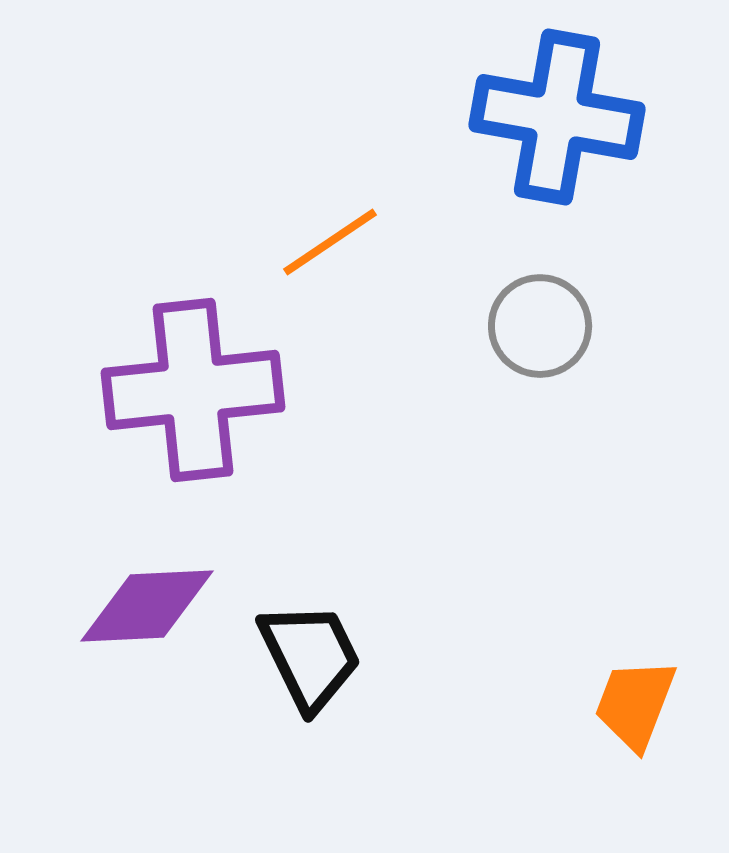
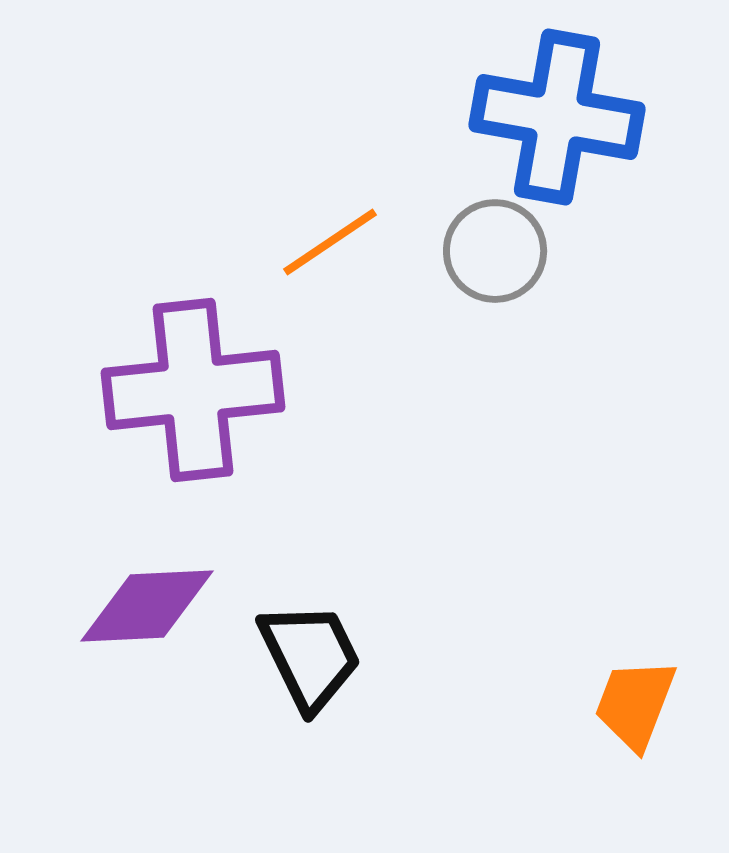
gray circle: moved 45 px left, 75 px up
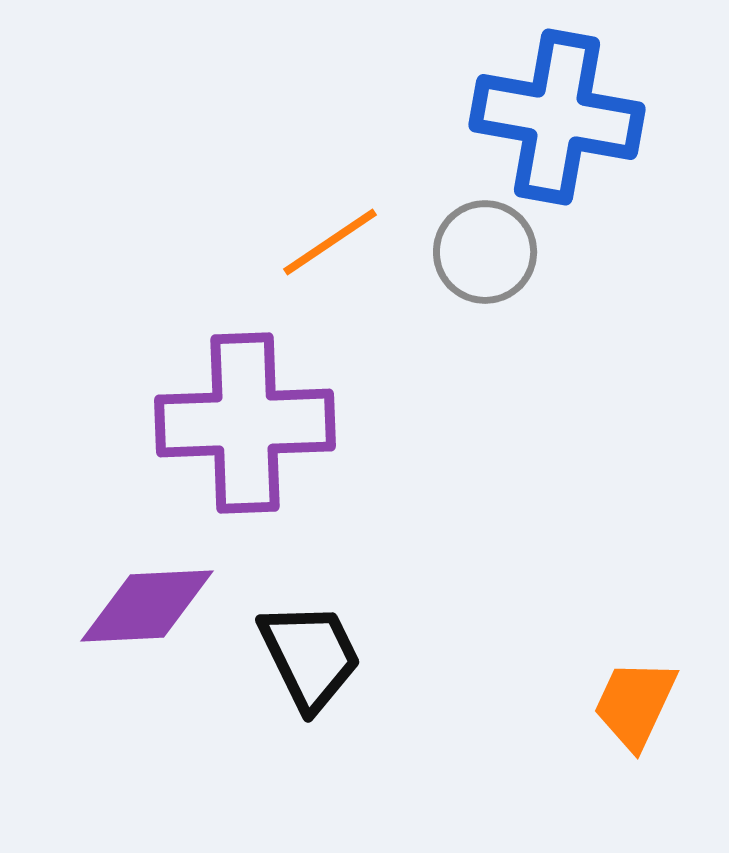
gray circle: moved 10 px left, 1 px down
purple cross: moved 52 px right, 33 px down; rotated 4 degrees clockwise
orange trapezoid: rotated 4 degrees clockwise
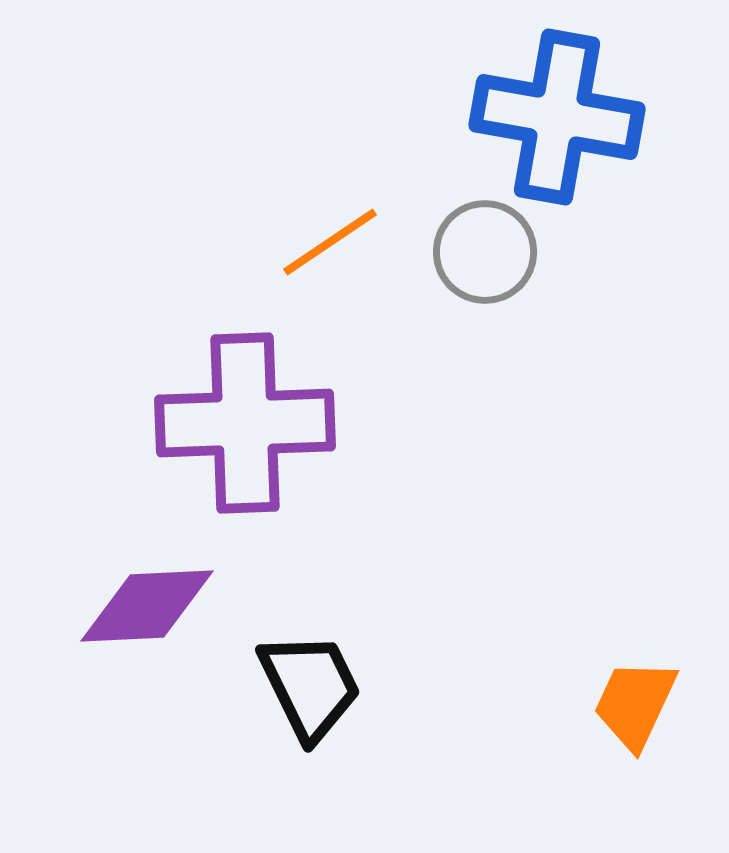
black trapezoid: moved 30 px down
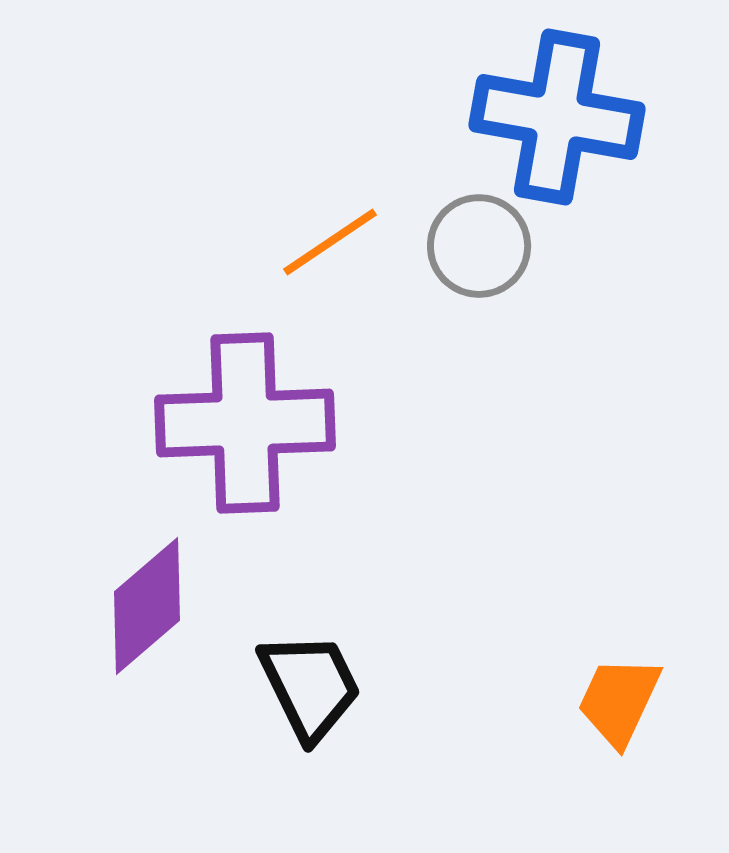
gray circle: moved 6 px left, 6 px up
purple diamond: rotated 38 degrees counterclockwise
orange trapezoid: moved 16 px left, 3 px up
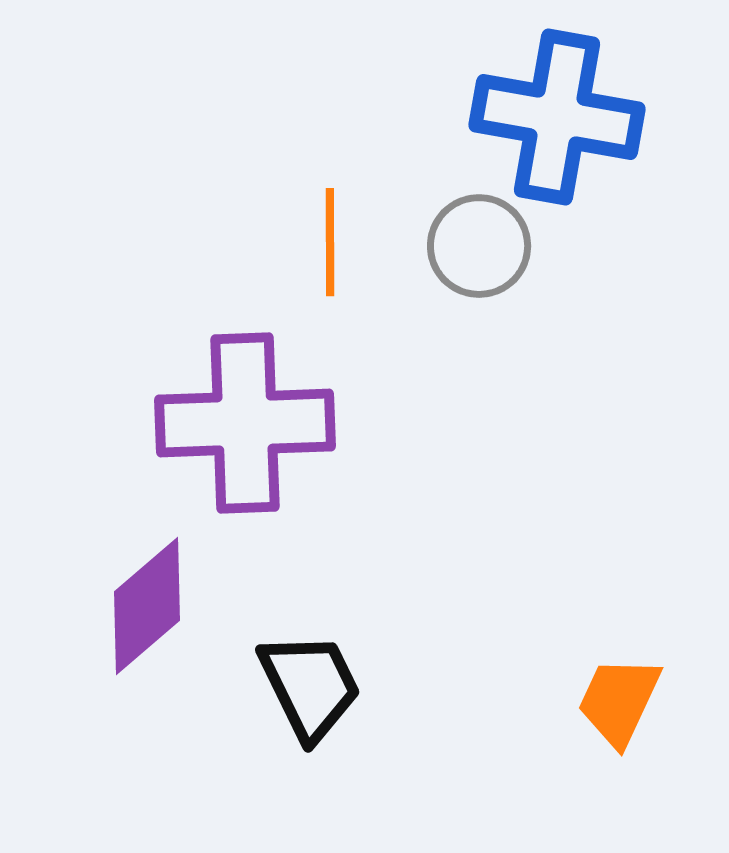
orange line: rotated 56 degrees counterclockwise
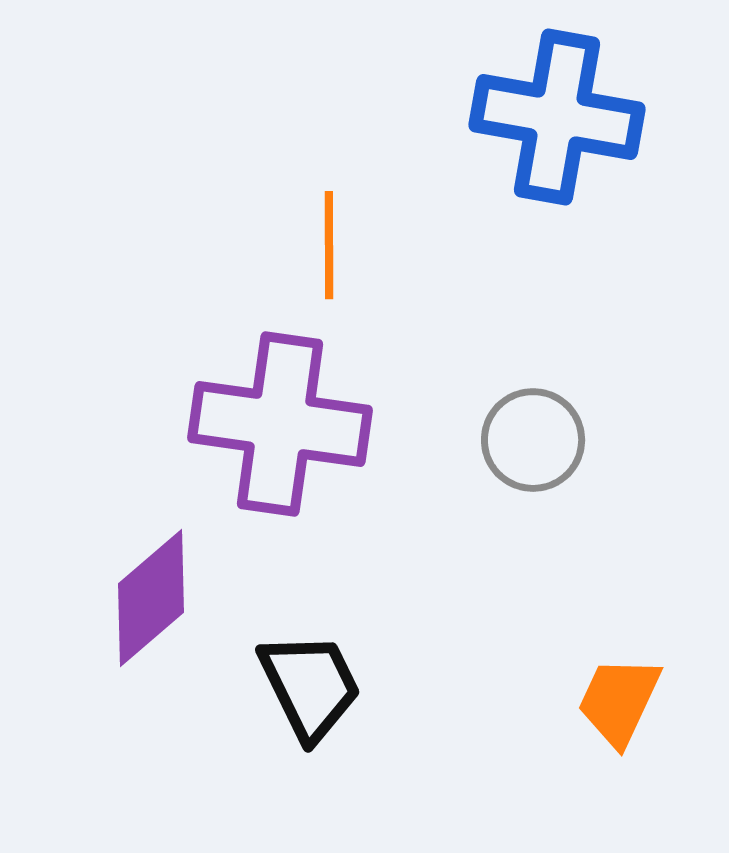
orange line: moved 1 px left, 3 px down
gray circle: moved 54 px right, 194 px down
purple cross: moved 35 px right, 1 px down; rotated 10 degrees clockwise
purple diamond: moved 4 px right, 8 px up
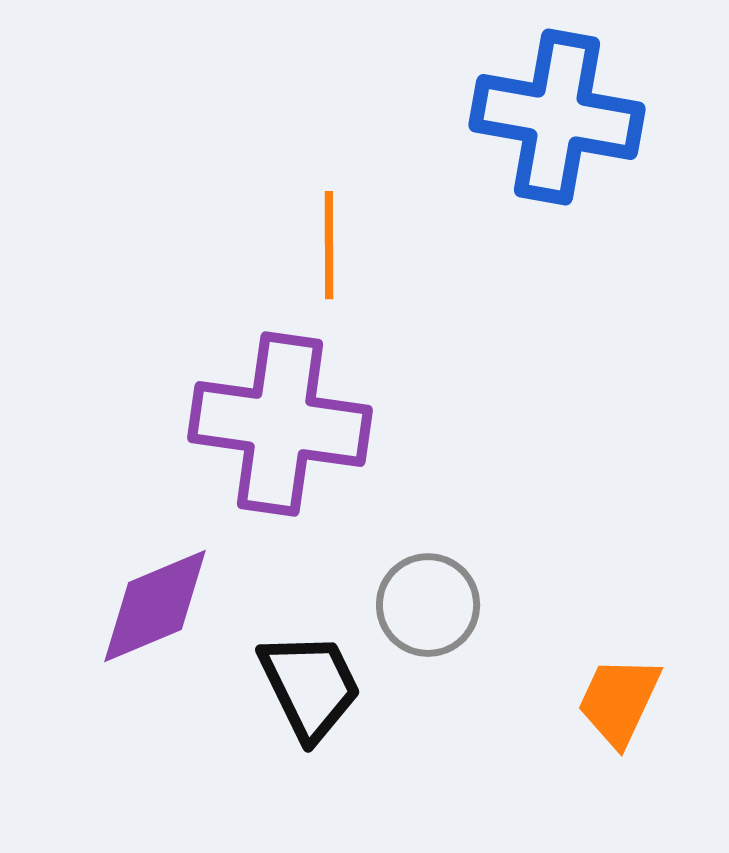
gray circle: moved 105 px left, 165 px down
purple diamond: moved 4 px right, 8 px down; rotated 18 degrees clockwise
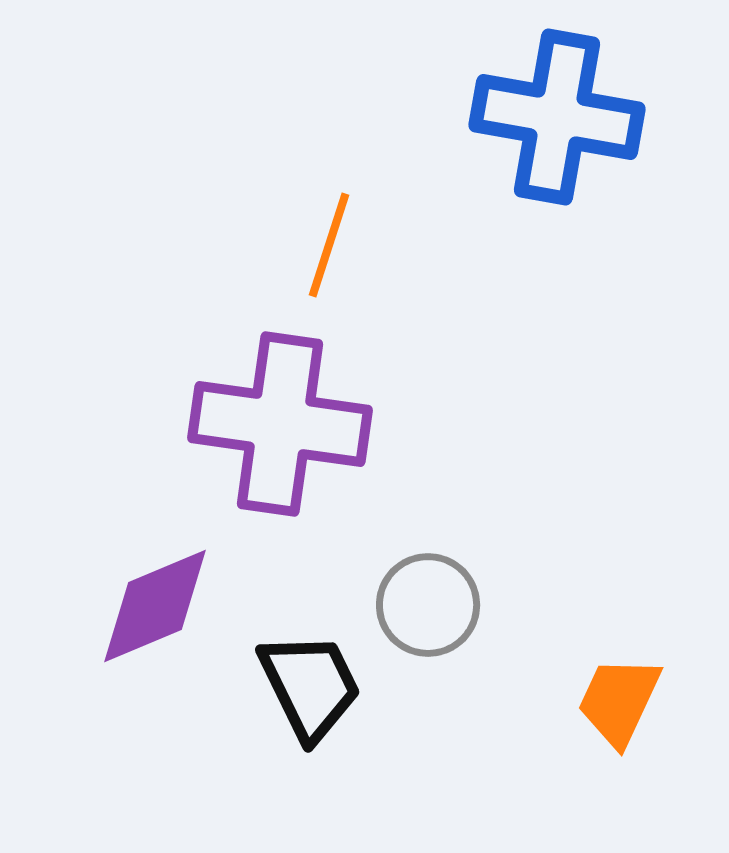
orange line: rotated 18 degrees clockwise
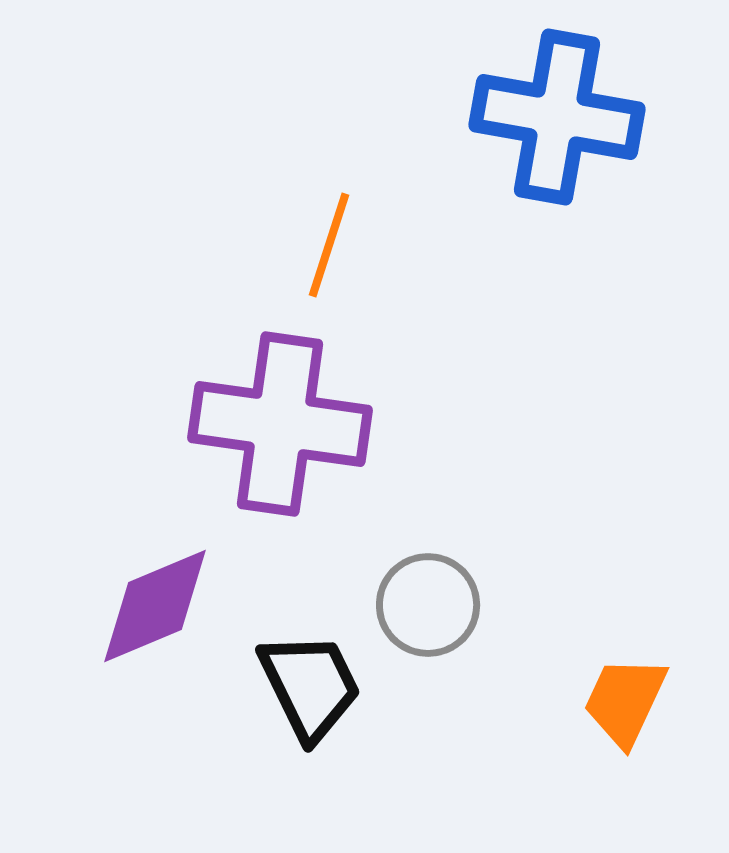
orange trapezoid: moved 6 px right
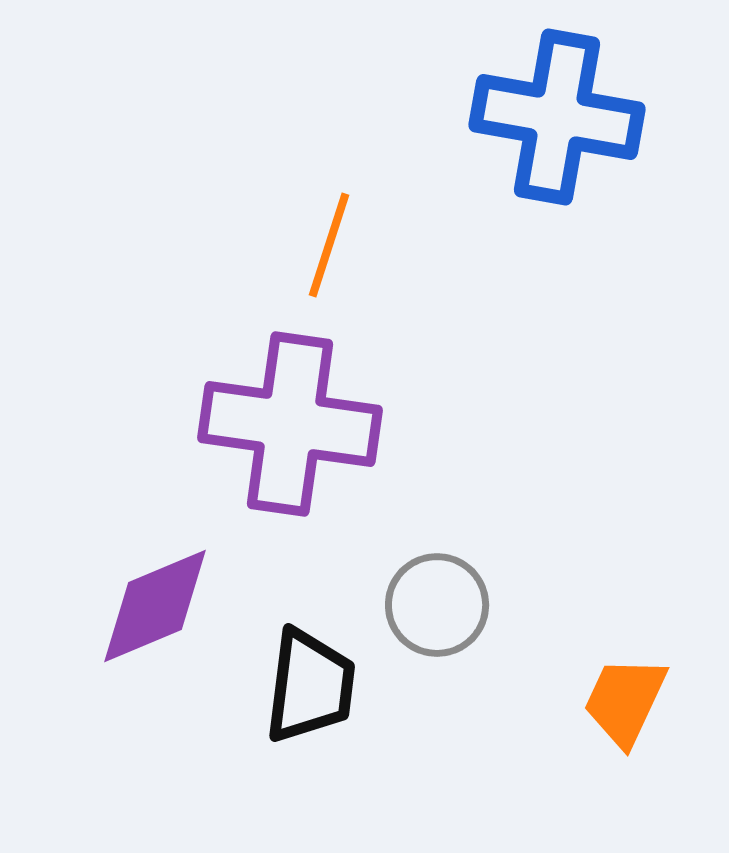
purple cross: moved 10 px right
gray circle: moved 9 px right
black trapezoid: rotated 33 degrees clockwise
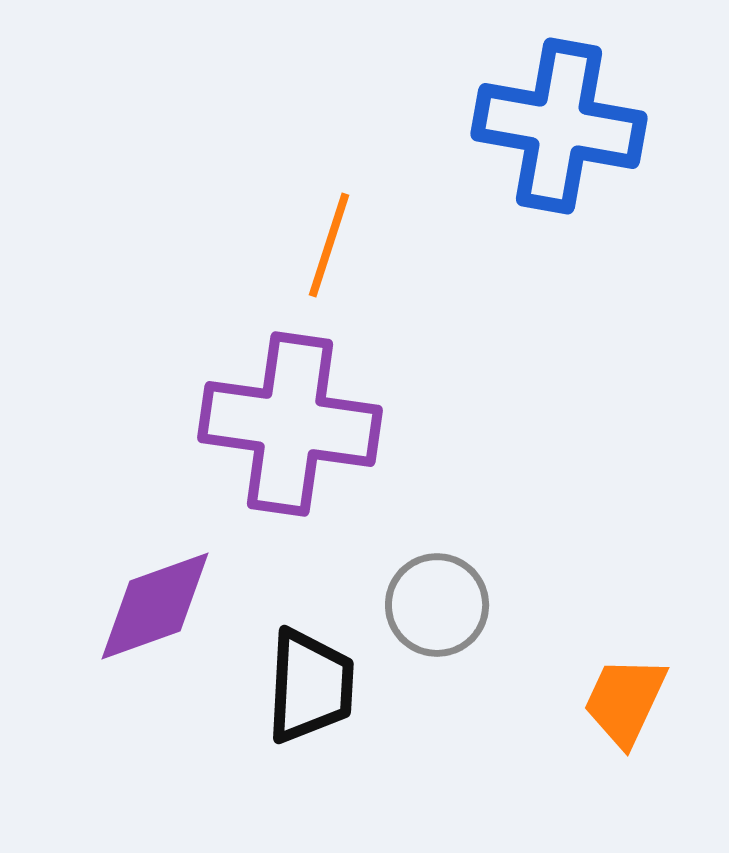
blue cross: moved 2 px right, 9 px down
purple diamond: rotated 3 degrees clockwise
black trapezoid: rotated 4 degrees counterclockwise
